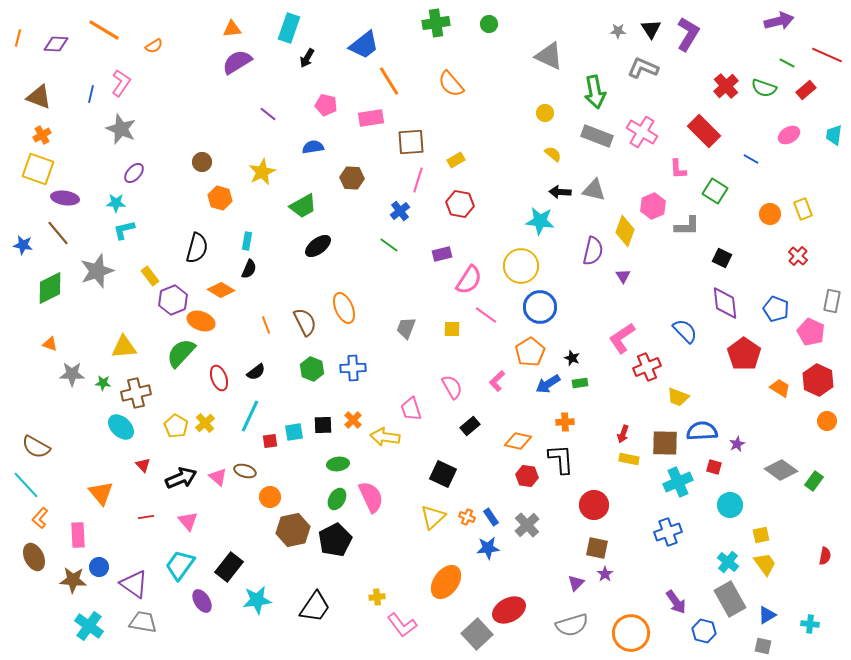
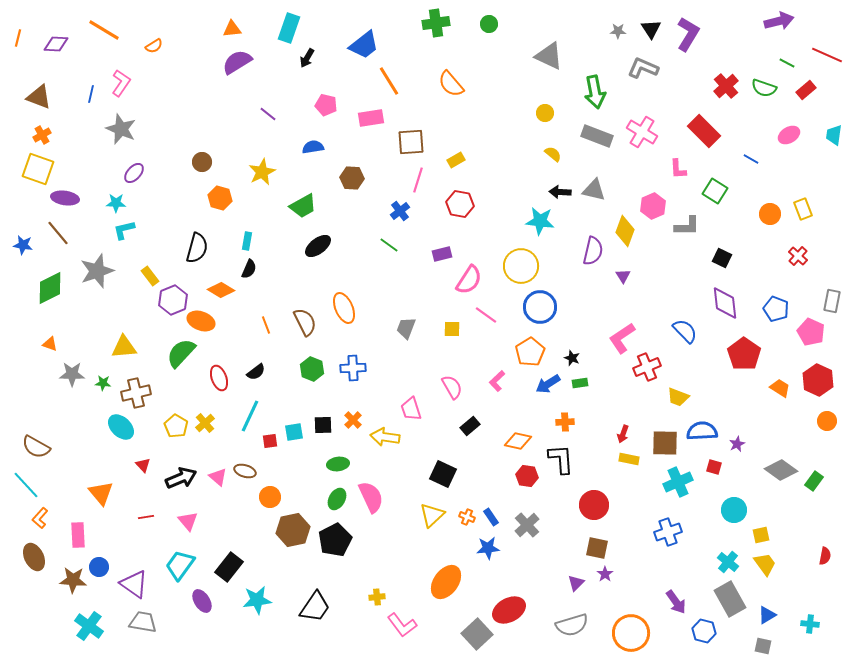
cyan circle at (730, 505): moved 4 px right, 5 px down
yellow triangle at (433, 517): moved 1 px left, 2 px up
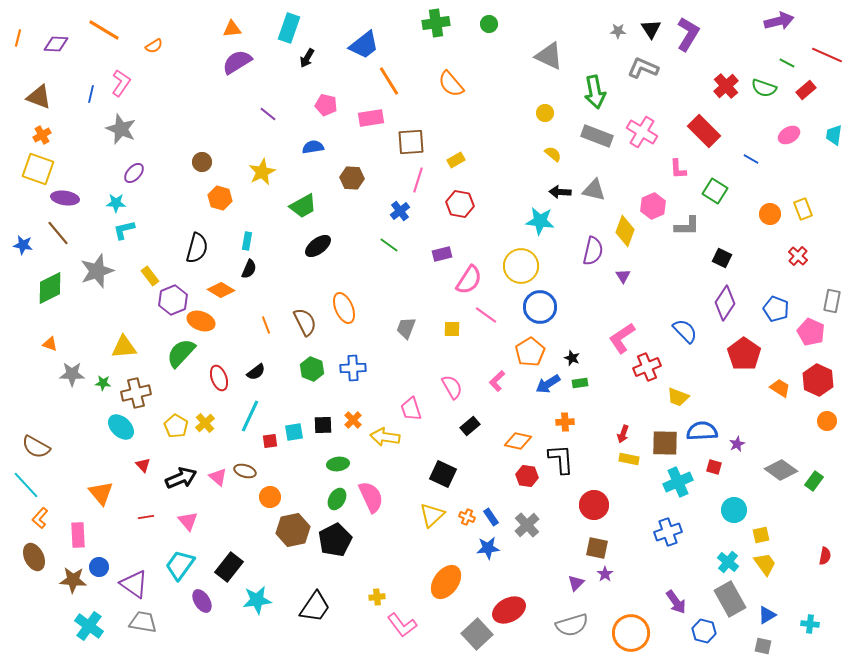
purple diamond at (725, 303): rotated 40 degrees clockwise
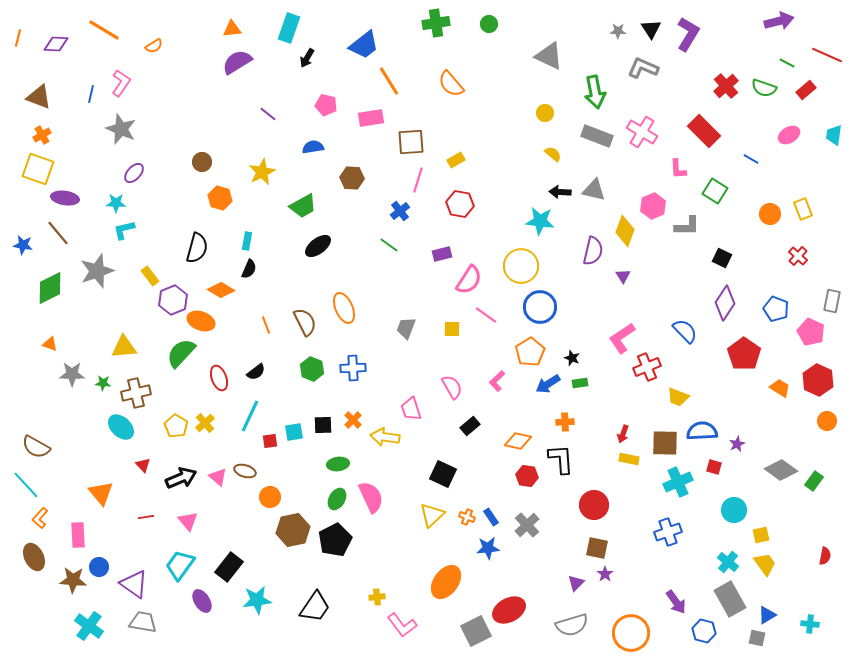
gray square at (477, 634): moved 1 px left, 3 px up; rotated 16 degrees clockwise
gray square at (763, 646): moved 6 px left, 8 px up
